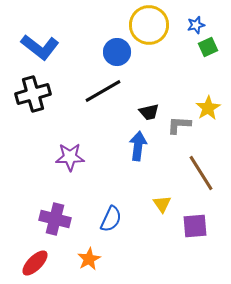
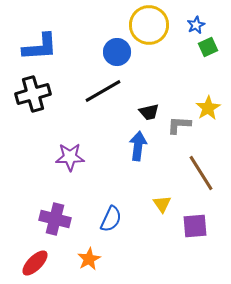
blue star: rotated 12 degrees counterclockwise
blue L-shape: rotated 42 degrees counterclockwise
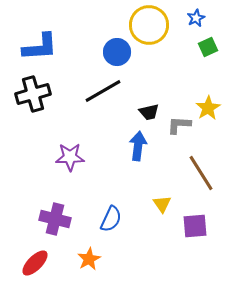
blue star: moved 7 px up
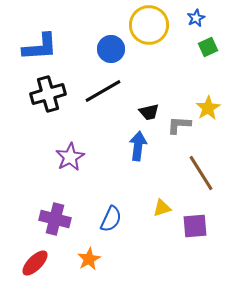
blue circle: moved 6 px left, 3 px up
black cross: moved 15 px right
purple star: rotated 28 degrees counterclockwise
yellow triangle: moved 4 px down; rotated 48 degrees clockwise
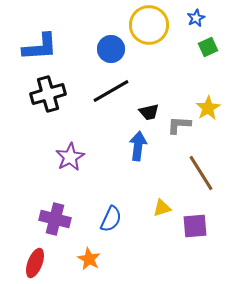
black line: moved 8 px right
orange star: rotated 15 degrees counterclockwise
red ellipse: rotated 24 degrees counterclockwise
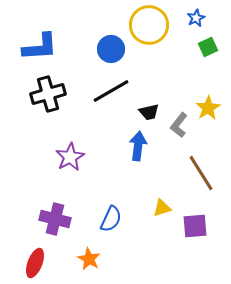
gray L-shape: rotated 55 degrees counterclockwise
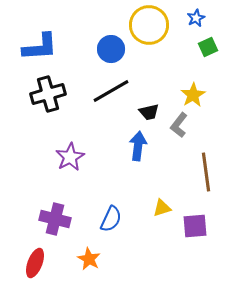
yellow star: moved 15 px left, 13 px up
brown line: moved 5 px right, 1 px up; rotated 24 degrees clockwise
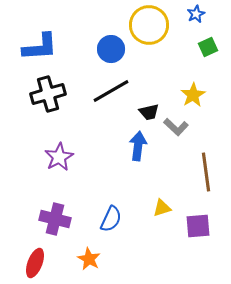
blue star: moved 4 px up
gray L-shape: moved 3 px left, 2 px down; rotated 85 degrees counterclockwise
purple star: moved 11 px left
purple square: moved 3 px right
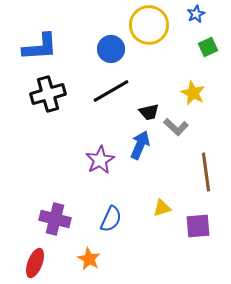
yellow star: moved 2 px up; rotated 15 degrees counterclockwise
blue arrow: moved 2 px right, 1 px up; rotated 16 degrees clockwise
purple star: moved 41 px right, 3 px down
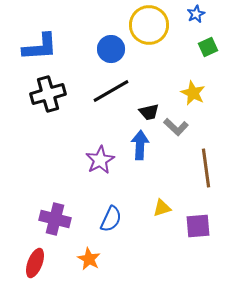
blue arrow: rotated 20 degrees counterclockwise
brown line: moved 4 px up
